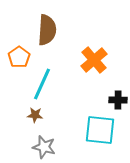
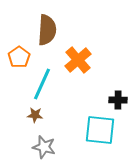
orange cross: moved 16 px left
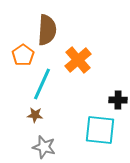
orange pentagon: moved 4 px right, 2 px up
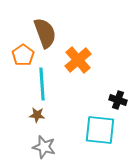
brown semicircle: moved 2 px left, 3 px down; rotated 24 degrees counterclockwise
cyan line: rotated 28 degrees counterclockwise
black cross: rotated 18 degrees clockwise
brown star: moved 2 px right
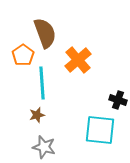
cyan line: moved 1 px up
brown star: rotated 21 degrees counterclockwise
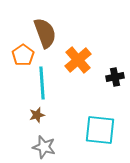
black cross: moved 3 px left, 23 px up; rotated 30 degrees counterclockwise
